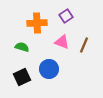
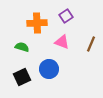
brown line: moved 7 px right, 1 px up
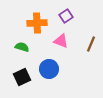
pink triangle: moved 1 px left, 1 px up
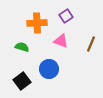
black square: moved 4 px down; rotated 12 degrees counterclockwise
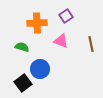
brown line: rotated 35 degrees counterclockwise
blue circle: moved 9 px left
black square: moved 1 px right, 2 px down
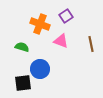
orange cross: moved 3 px right, 1 px down; rotated 24 degrees clockwise
black square: rotated 30 degrees clockwise
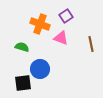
pink triangle: moved 3 px up
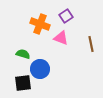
green semicircle: moved 1 px right, 7 px down
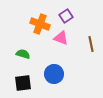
blue circle: moved 14 px right, 5 px down
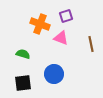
purple square: rotated 16 degrees clockwise
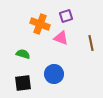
brown line: moved 1 px up
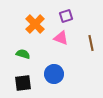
orange cross: moved 5 px left; rotated 24 degrees clockwise
